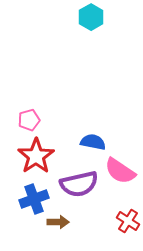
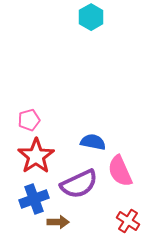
pink semicircle: rotated 32 degrees clockwise
purple semicircle: rotated 12 degrees counterclockwise
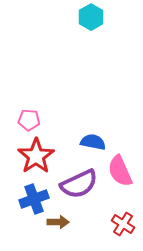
pink pentagon: rotated 20 degrees clockwise
red cross: moved 5 px left, 3 px down
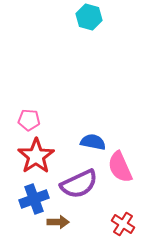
cyan hexagon: moved 2 px left; rotated 15 degrees counterclockwise
pink semicircle: moved 4 px up
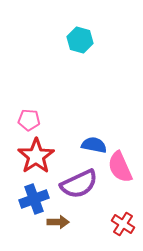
cyan hexagon: moved 9 px left, 23 px down
blue semicircle: moved 1 px right, 3 px down
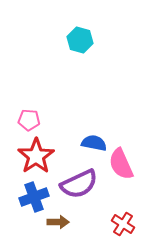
blue semicircle: moved 2 px up
pink semicircle: moved 1 px right, 3 px up
blue cross: moved 2 px up
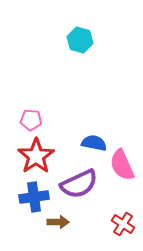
pink pentagon: moved 2 px right
pink semicircle: moved 1 px right, 1 px down
blue cross: rotated 12 degrees clockwise
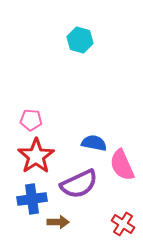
blue cross: moved 2 px left, 2 px down
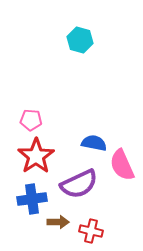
red cross: moved 32 px left, 7 px down; rotated 20 degrees counterclockwise
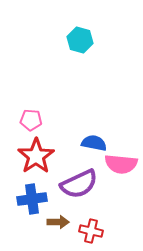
pink semicircle: moved 1 px left, 1 px up; rotated 60 degrees counterclockwise
